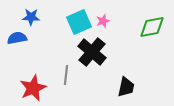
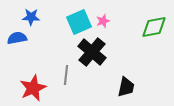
green diamond: moved 2 px right
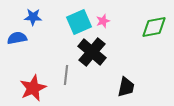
blue star: moved 2 px right
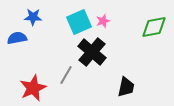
gray line: rotated 24 degrees clockwise
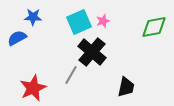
blue semicircle: rotated 18 degrees counterclockwise
gray line: moved 5 px right
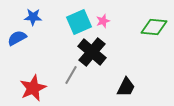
green diamond: rotated 16 degrees clockwise
black trapezoid: rotated 15 degrees clockwise
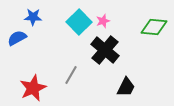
cyan square: rotated 20 degrees counterclockwise
black cross: moved 13 px right, 2 px up
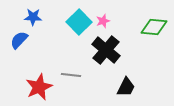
blue semicircle: moved 2 px right, 2 px down; rotated 18 degrees counterclockwise
black cross: moved 1 px right
gray line: rotated 66 degrees clockwise
red star: moved 6 px right, 1 px up
